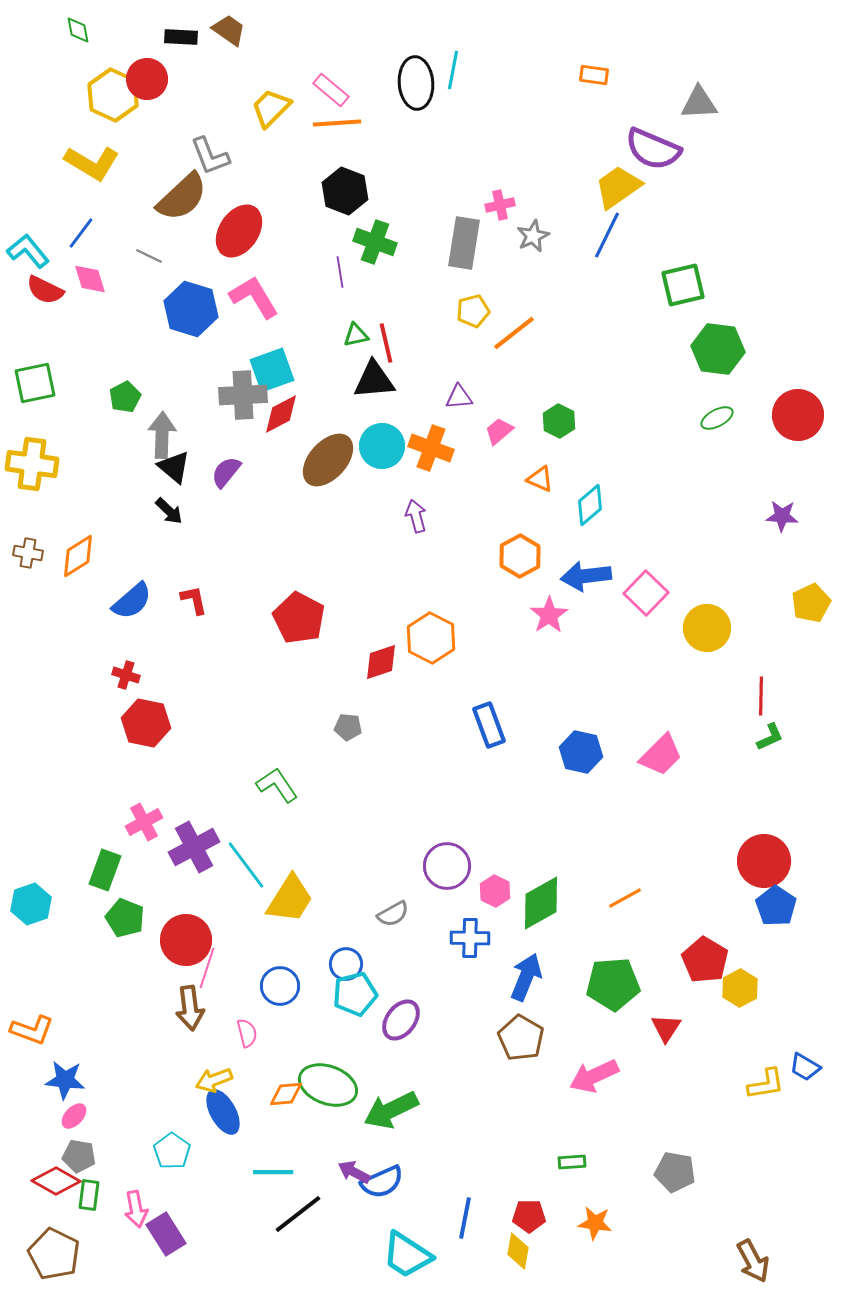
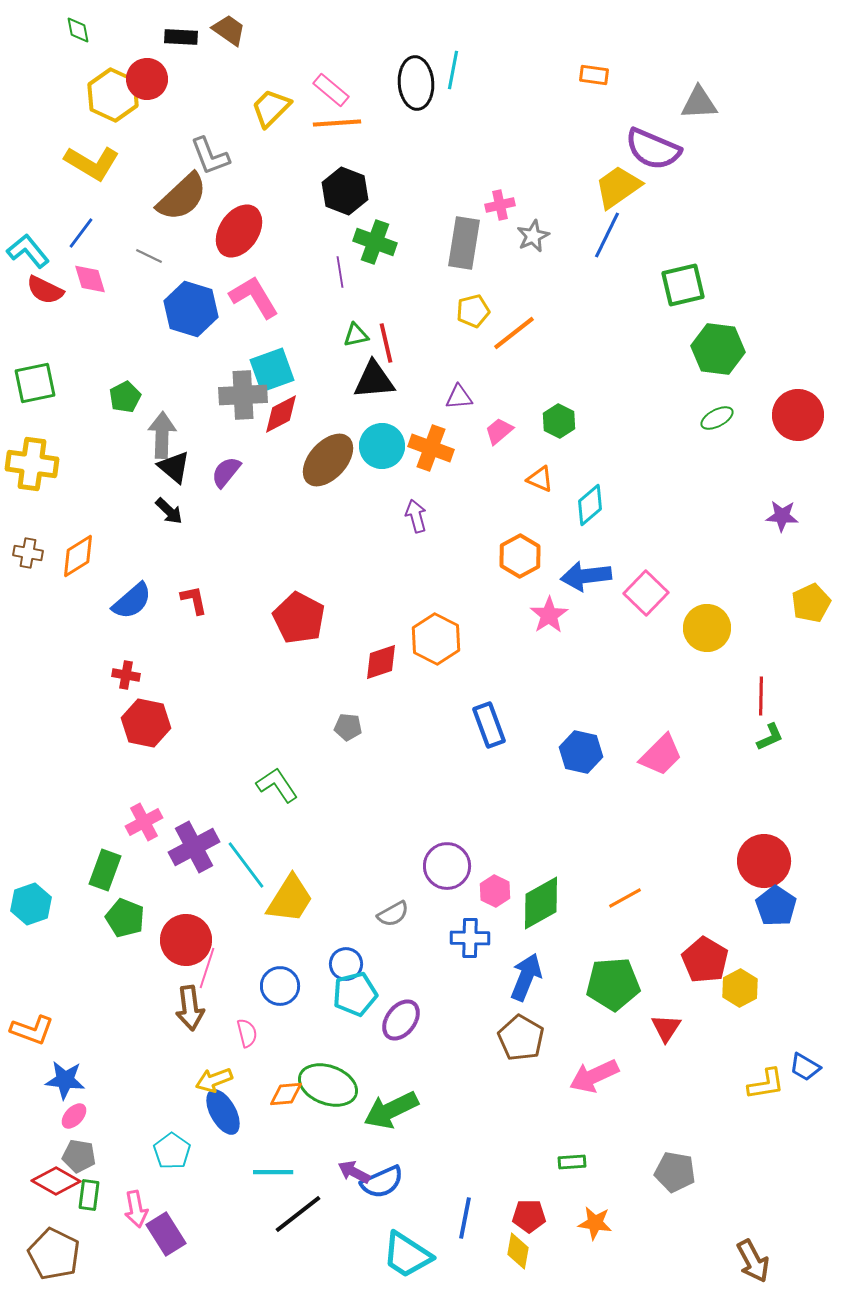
orange hexagon at (431, 638): moved 5 px right, 1 px down
red cross at (126, 675): rotated 8 degrees counterclockwise
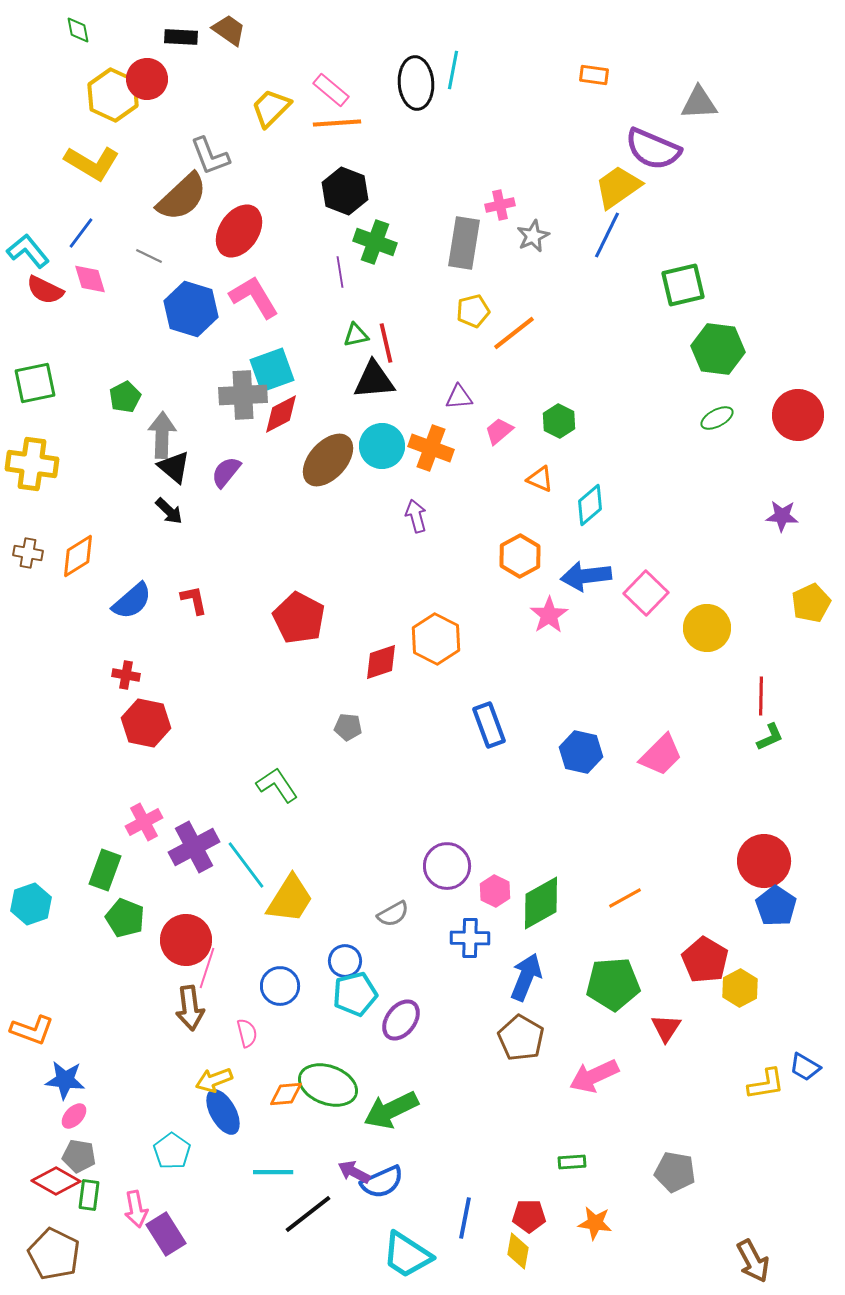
blue circle at (346, 964): moved 1 px left, 3 px up
black line at (298, 1214): moved 10 px right
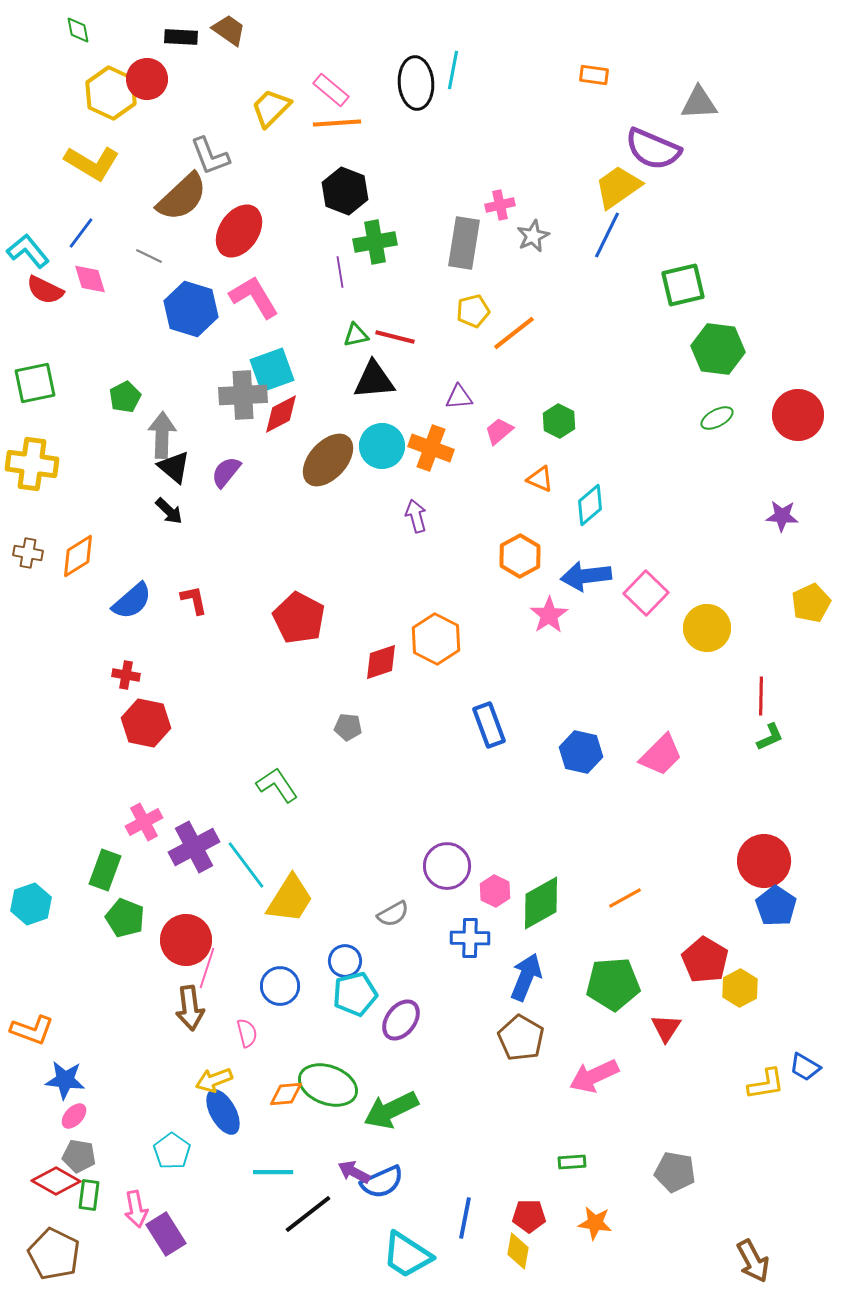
yellow hexagon at (113, 95): moved 2 px left, 2 px up
green cross at (375, 242): rotated 30 degrees counterclockwise
red line at (386, 343): moved 9 px right, 6 px up; rotated 63 degrees counterclockwise
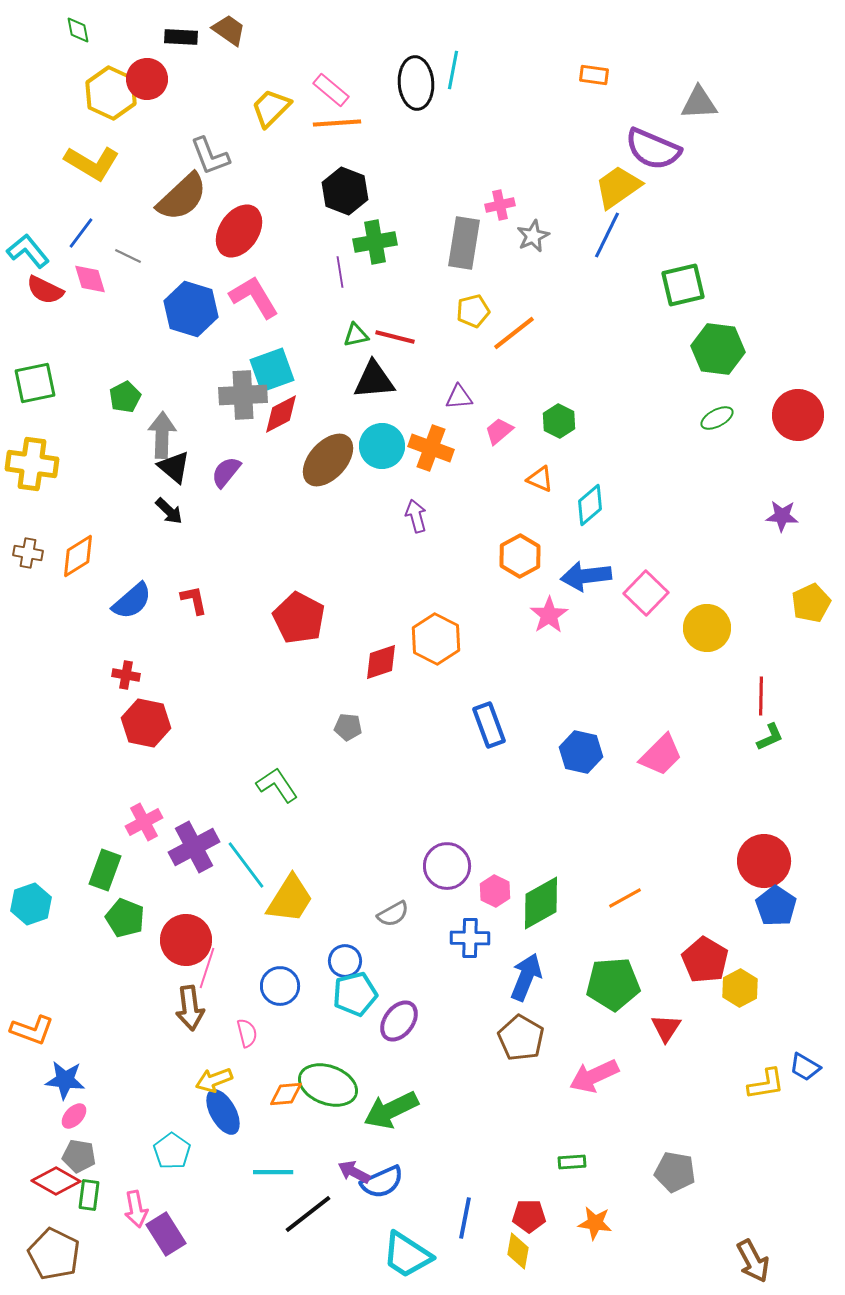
gray line at (149, 256): moved 21 px left
purple ellipse at (401, 1020): moved 2 px left, 1 px down
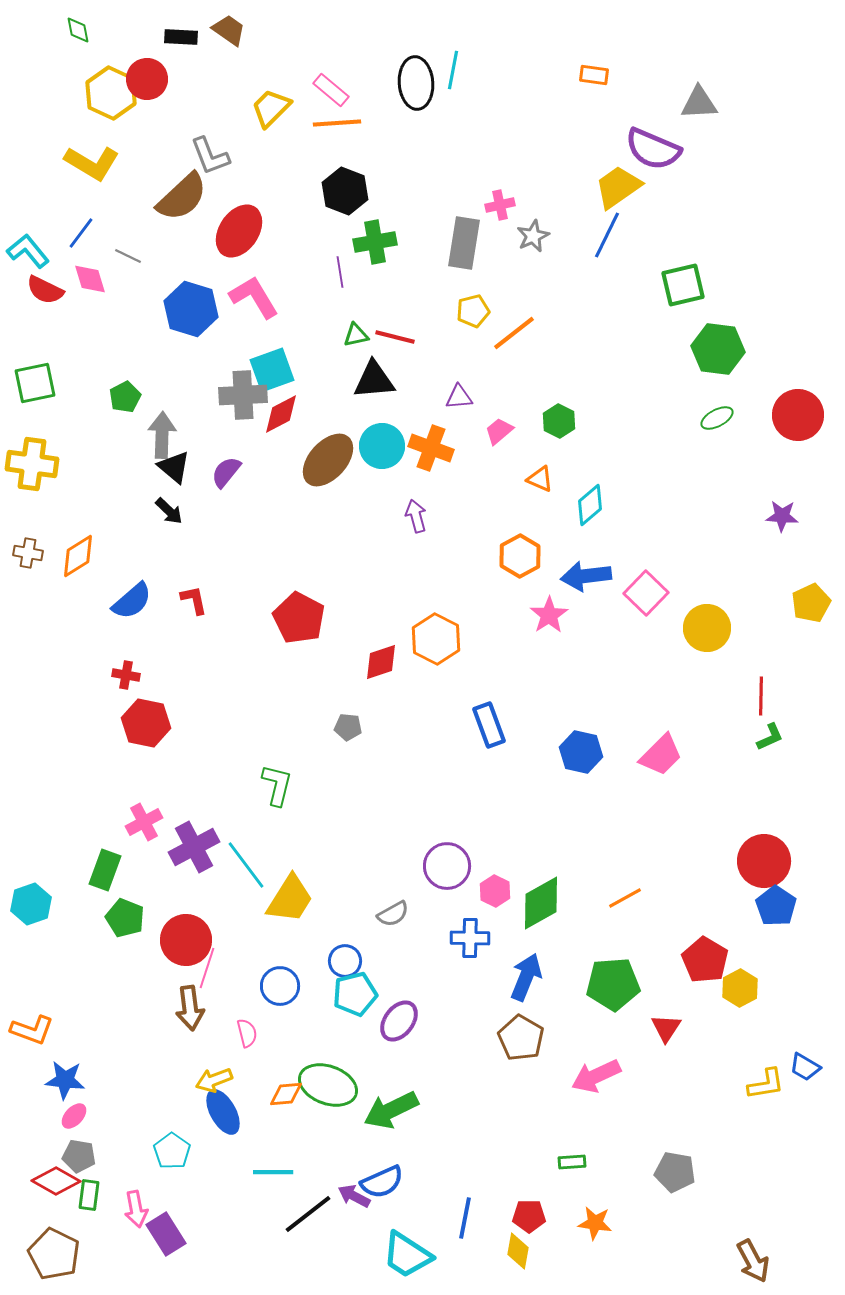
green L-shape at (277, 785): rotated 48 degrees clockwise
pink arrow at (594, 1076): moved 2 px right
purple arrow at (354, 1172): moved 24 px down
